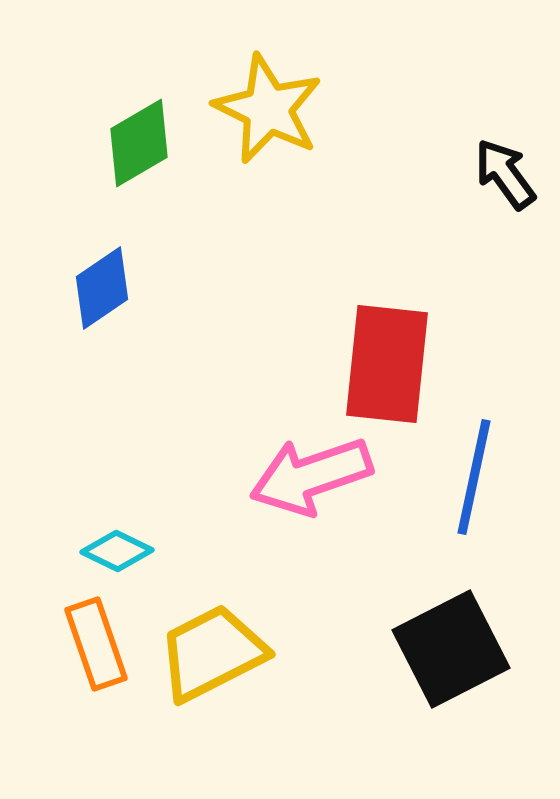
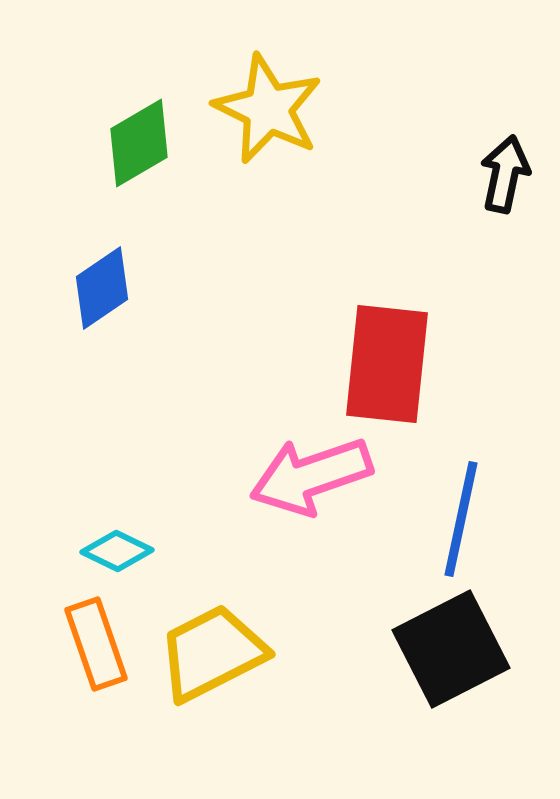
black arrow: rotated 48 degrees clockwise
blue line: moved 13 px left, 42 px down
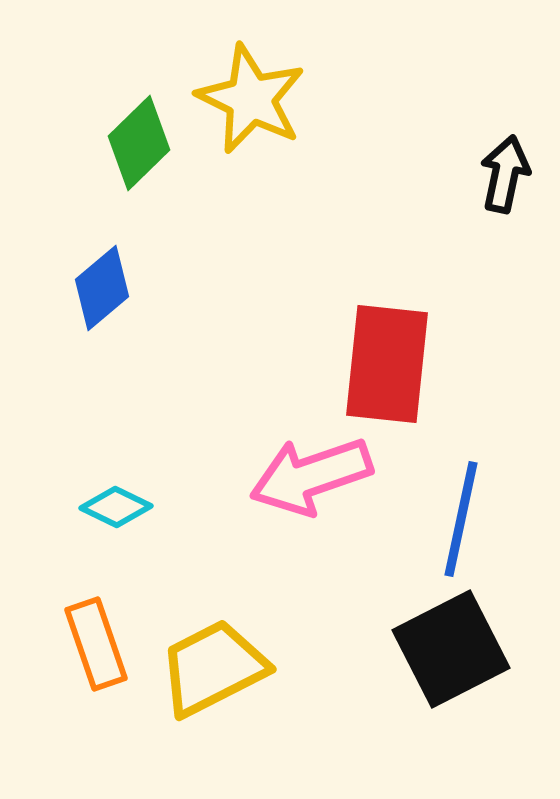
yellow star: moved 17 px left, 10 px up
green diamond: rotated 14 degrees counterclockwise
blue diamond: rotated 6 degrees counterclockwise
cyan diamond: moved 1 px left, 44 px up
yellow trapezoid: moved 1 px right, 15 px down
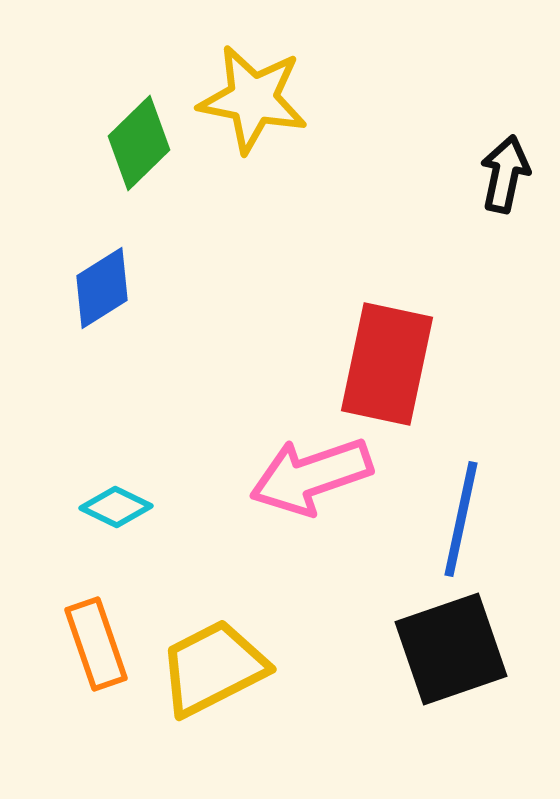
yellow star: moved 2 px right; rotated 15 degrees counterclockwise
blue diamond: rotated 8 degrees clockwise
red rectangle: rotated 6 degrees clockwise
black square: rotated 8 degrees clockwise
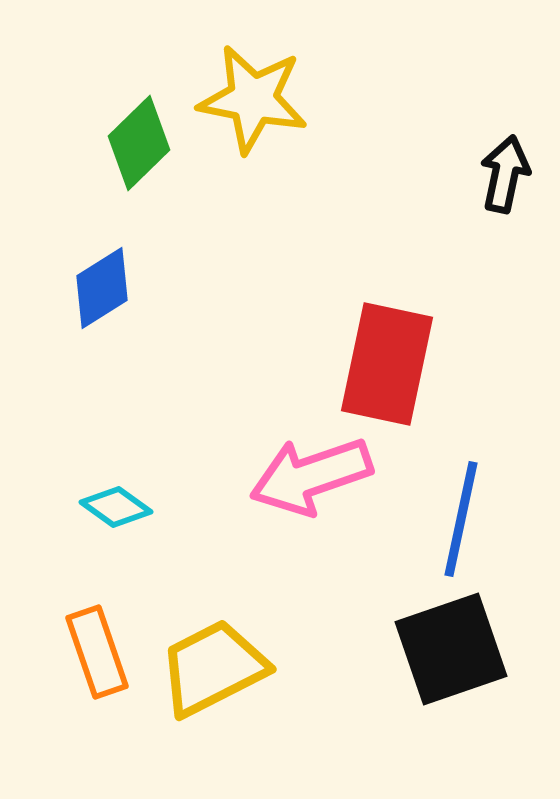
cyan diamond: rotated 10 degrees clockwise
orange rectangle: moved 1 px right, 8 px down
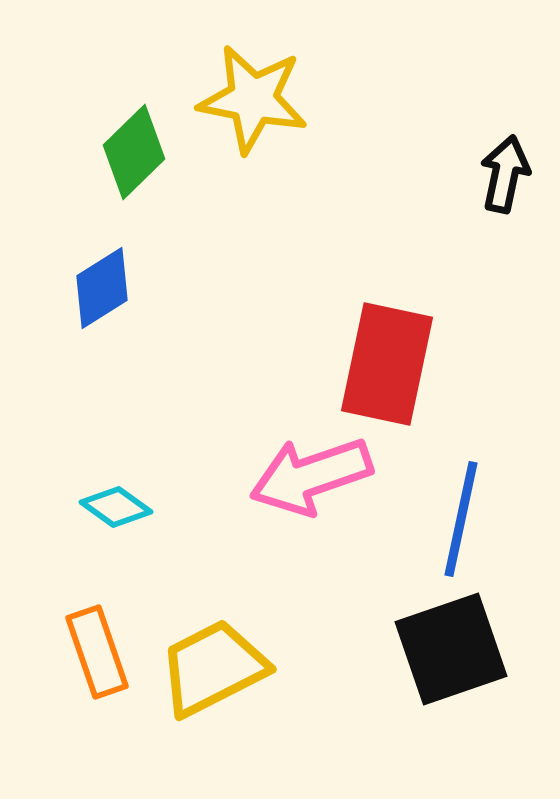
green diamond: moved 5 px left, 9 px down
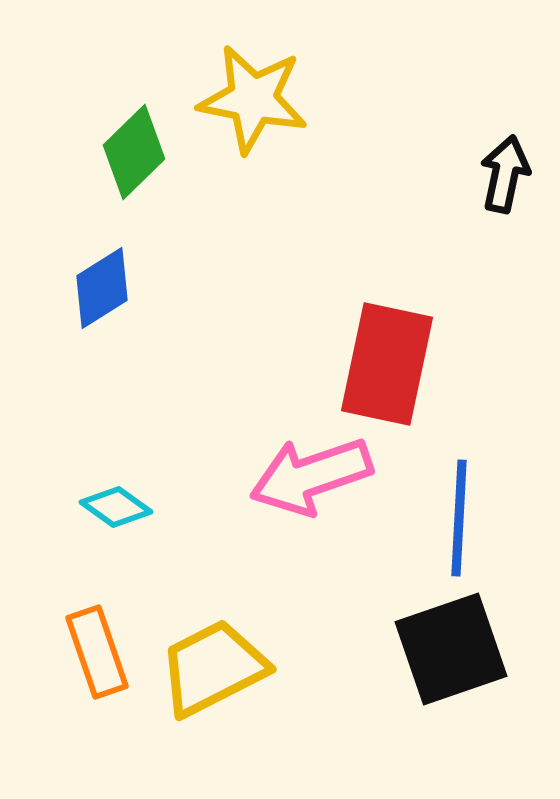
blue line: moved 2 px left, 1 px up; rotated 9 degrees counterclockwise
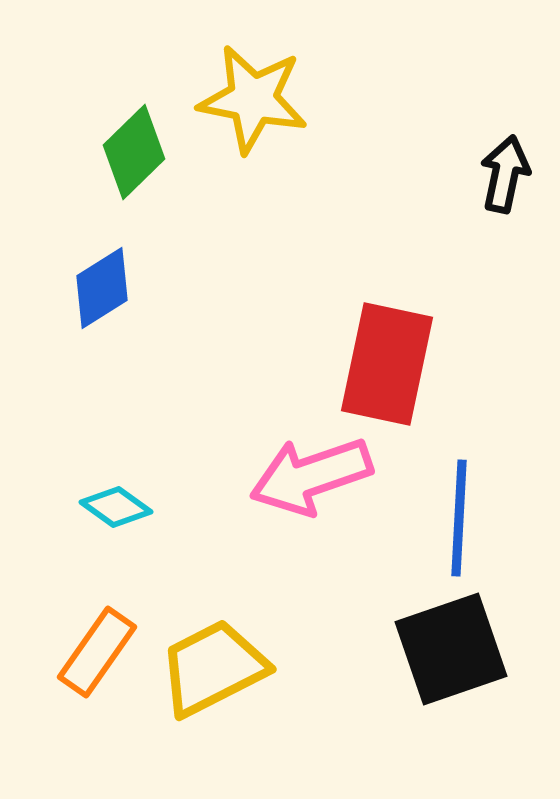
orange rectangle: rotated 54 degrees clockwise
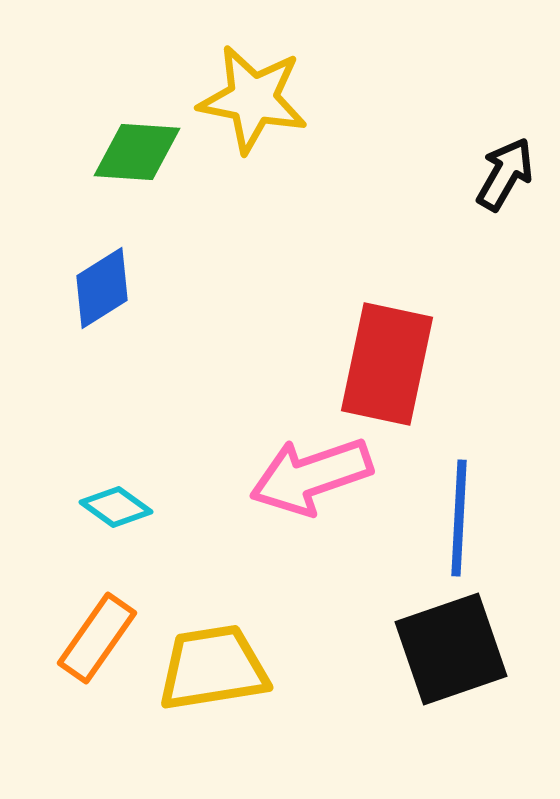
green diamond: moved 3 px right; rotated 48 degrees clockwise
black arrow: rotated 18 degrees clockwise
orange rectangle: moved 14 px up
yellow trapezoid: rotated 18 degrees clockwise
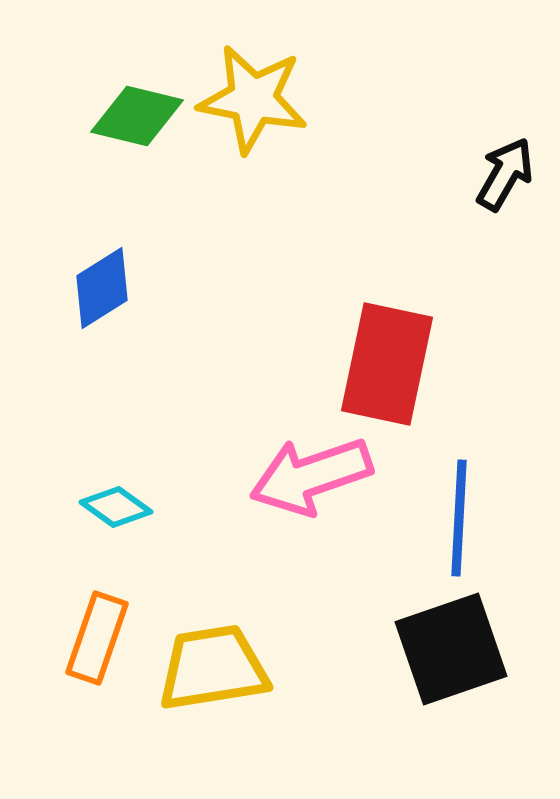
green diamond: moved 36 px up; rotated 10 degrees clockwise
orange rectangle: rotated 16 degrees counterclockwise
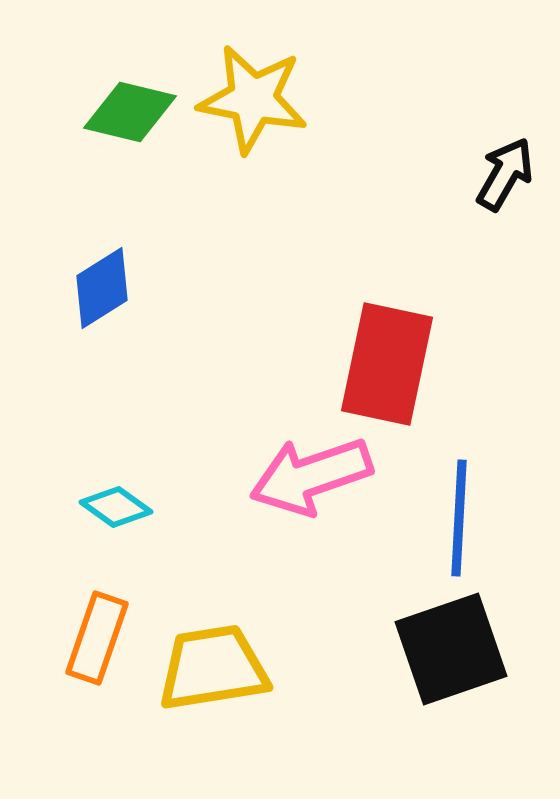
green diamond: moved 7 px left, 4 px up
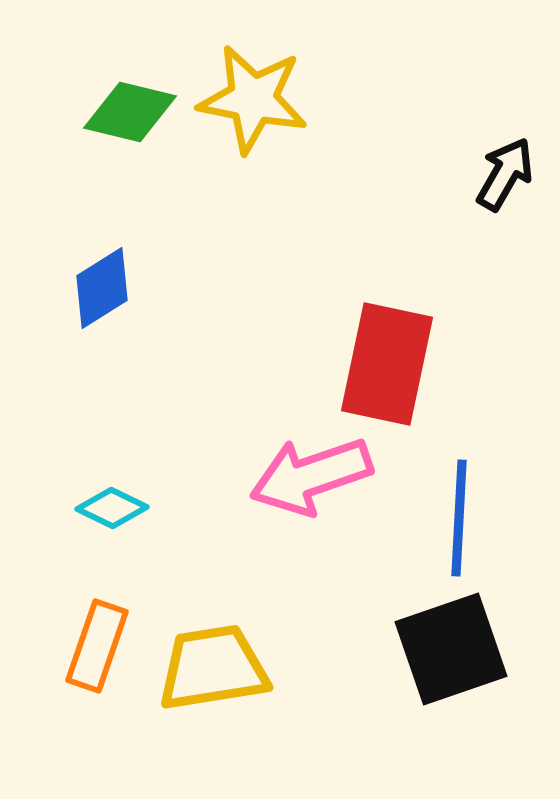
cyan diamond: moved 4 px left, 1 px down; rotated 10 degrees counterclockwise
orange rectangle: moved 8 px down
